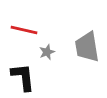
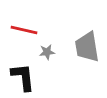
gray star: rotated 14 degrees clockwise
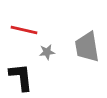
black L-shape: moved 2 px left
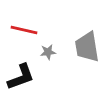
gray star: moved 1 px right
black L-shape: rotated 76 degrees clockwise
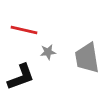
gray trapezoid: moved 11 px down
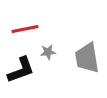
red line: moved 1 px right, 1 px up; rotated 24 degrees counterclockwise
black L-shape: moved 7 px up
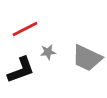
red line: rotated 16 degrees counterclockwise
gray trapezoid: rotated 56 degrees counterclockwise
